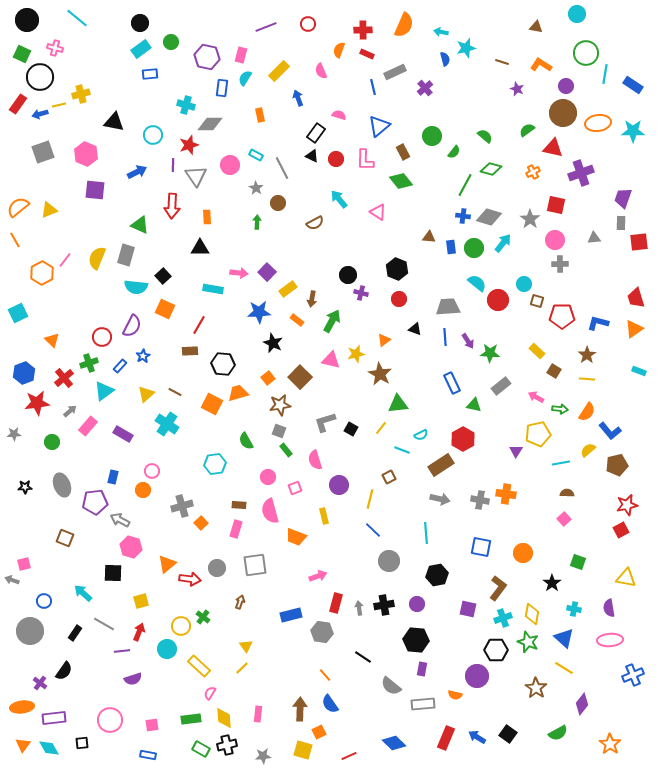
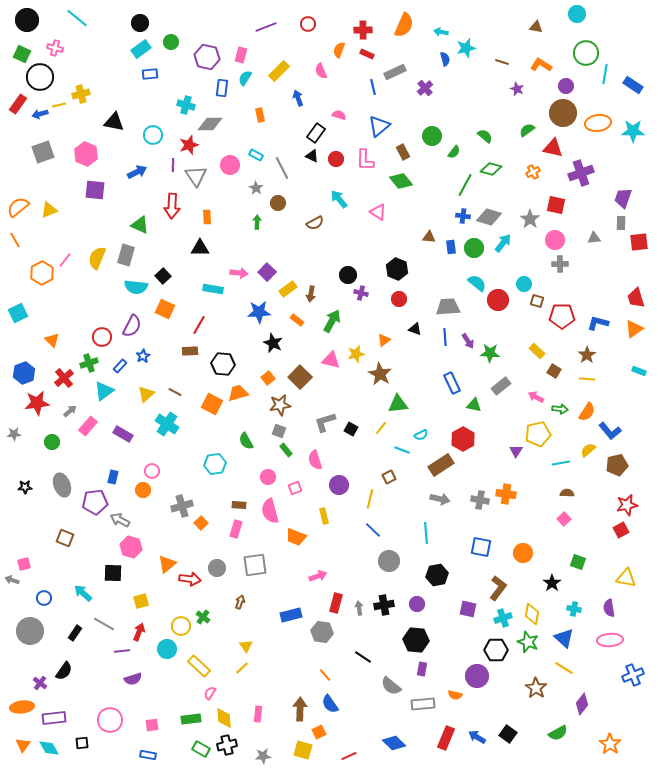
brown arrow at (312, 299): moved 1 px left, 5 px up
blue circle at (44, 601): moved 3 px up
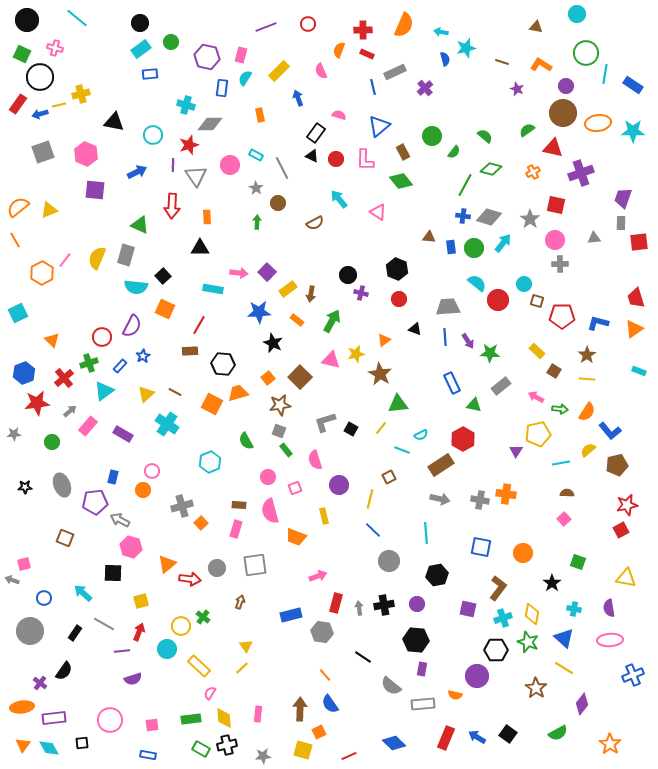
cyan hexagon at (215, 464): moved 5 px left, 2 px up; rotated 15 degrees counterclockwise
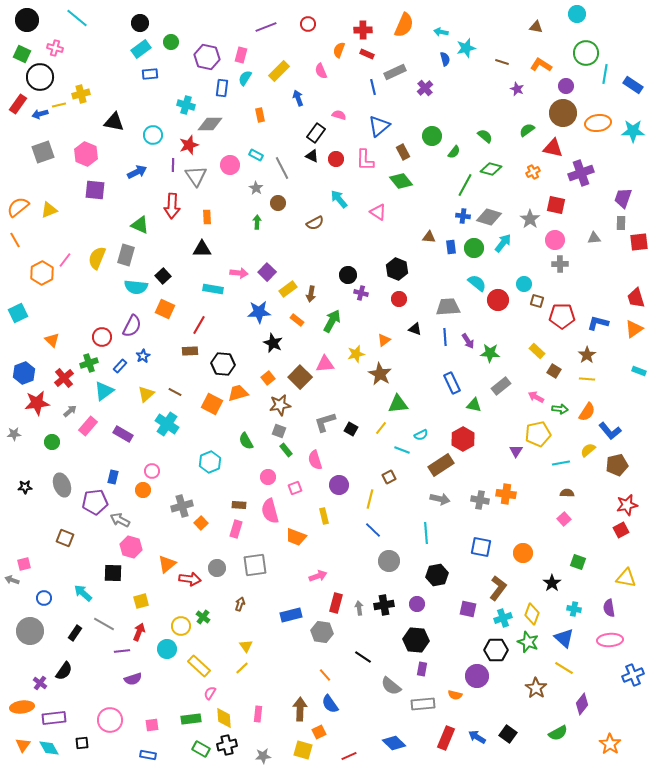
black triangle at (200, 248): moved 2 px right, 1 px down
pink triangle at (331, 360): moved 6 px left, 4 px down; rotated 18 degrees counterclockwise
brown arrow at (240, 602): moved 2 px down
yellow diamond at (532, 614): rotated 10 degrees clockwise
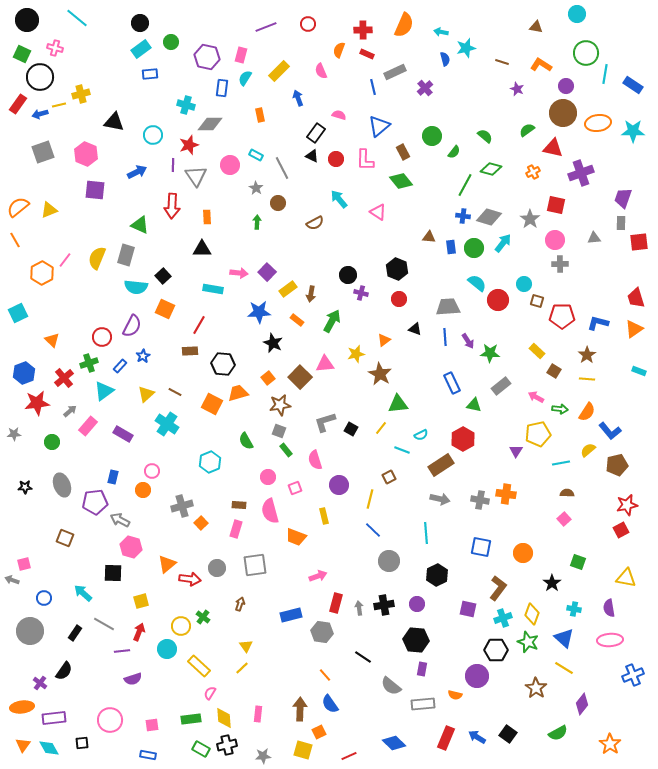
black hexagon at (437, 575): rotated 15 degrees counterclockwise
